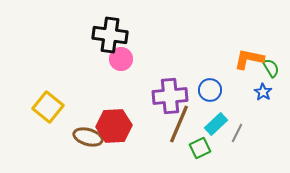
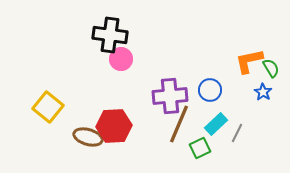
orange L-shape: moved 2 px down; rotated 24 degrees counterclockwise
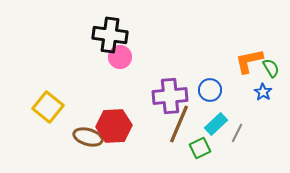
pink circle: moved 1 px left, 2 px up
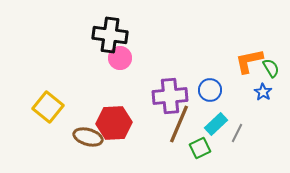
pink circle: moved 1 px down
red hexagon: moved 3 px up
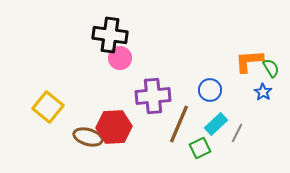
orange L-shape: rotated 8 degrees clockwise
purple cross: moved 17 px left
red hexagon: moved 4 px down
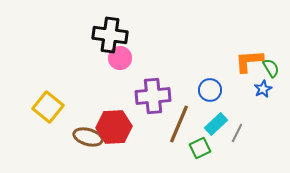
blue star: moved 3 px up; rotated 12 degrees clockwise
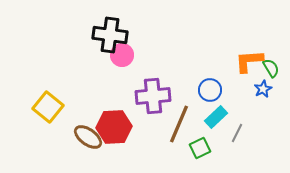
pink circle: moved 2 px right, 3 px up
cyan rectangle: moved 7 px up
brown ellipse: rotated 20 degrees clockwise
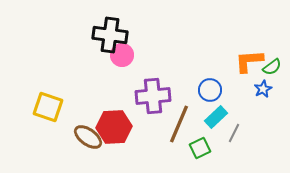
green semicircle: moved 1 px right, 1 px up; rotated 84 degrees clockwise
yellow square: rotated 20 degrees counterclockwise
gray line: moved 3 px left
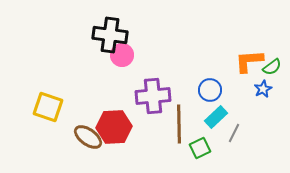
brown line: rotated 24 degrees counterclockwise
